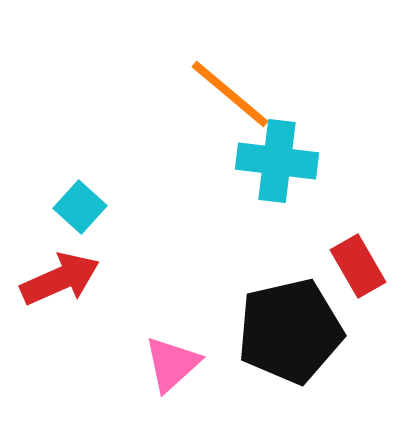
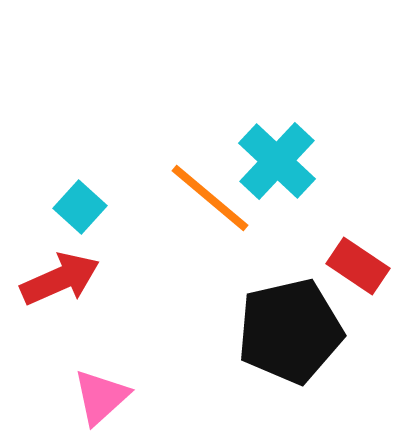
orange line: moved 20 px left, 104 px down
cyan cross: rotated 36 degrees clockwise
red rectangle: rotated 26 degrees counterclockwise
pink triangle: moved 71 px left, 33 px down
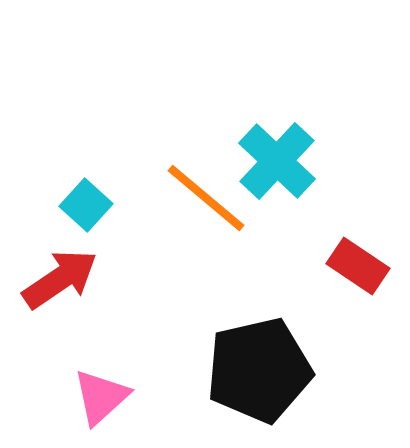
orange line: moved 4 px left
cyan square: moved 6 px right, 2 px up
red arrow: rotated 10 degrees counterclockwise
black pentagon: moved 31 px left, 39 px down
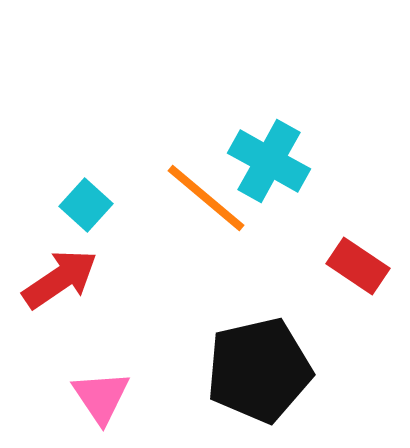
cyan cross: moved 8 px left; rotated 14 degrees counterclockwise
pink triangle: rotated 22 degrees counterclockwise
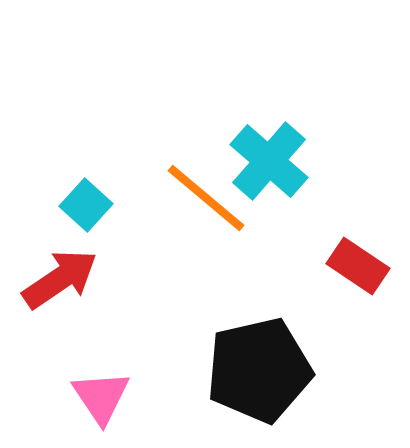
cyan cross: rotated 12 degrees clockwise
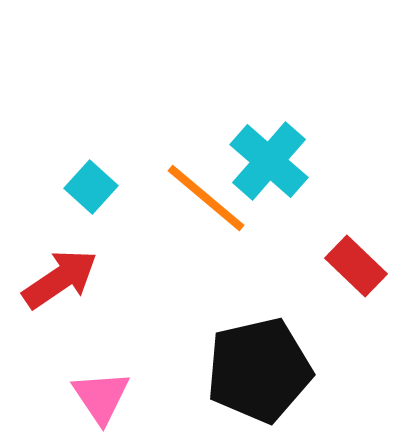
cyan square: moved 5 px right, 18 px up
red rectangle: moved 2 px left; rotated 10 degrees clockwise
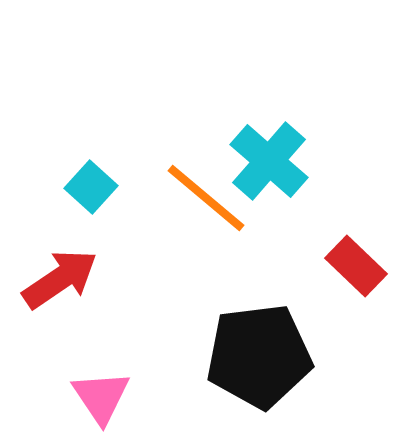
black pentagon: moved 14 px up; rotated 6 degrees clockwise
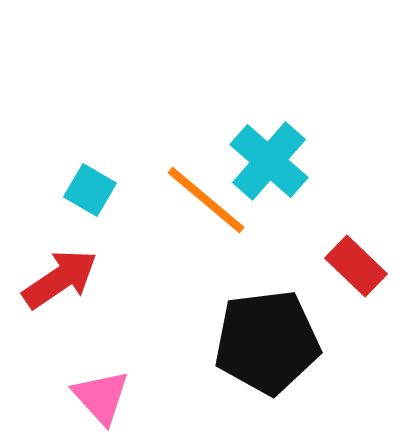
cyan square: moved 1 px left, 3 px down; rotated 12 degrees counterclockwise
orange line: moved 2 px down
black pentagon: moved 8 px right, 14 px up
pink triangle: rotated 8 degrees counterclockwise
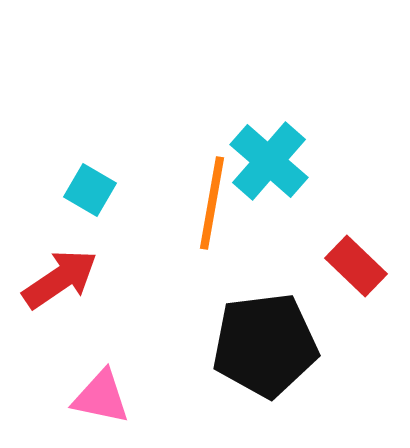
orange line: moved 6 px right, 3 px down; rotated 60 degrees clockwise
black pentagon: moved 2 px left, 3 px down
pink triangle: rotated 36 degrees counterclockwise
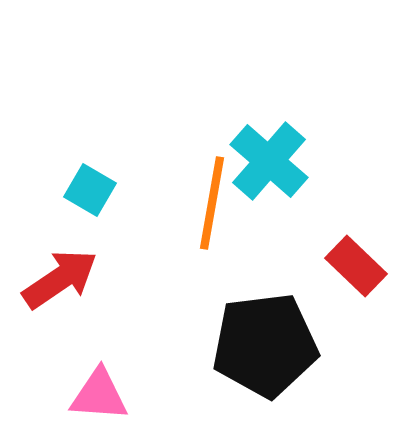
pink triangle: moved 2 px left, 2 px up; rotated 8 degrees counterclockwise
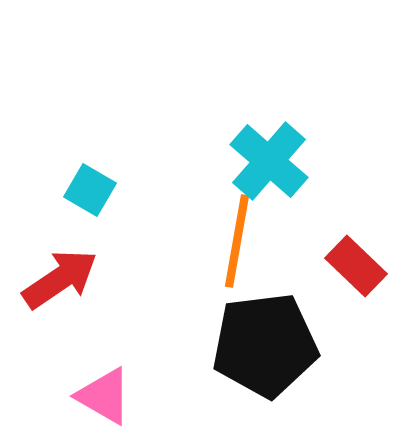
orange line: moved 25 px right, 38 px down
pink triangle: moved 5 px right, 1 px down; rotated 26 degrees clockwise
